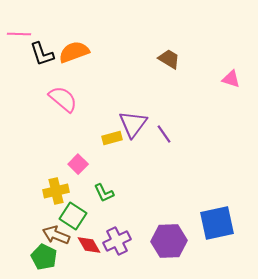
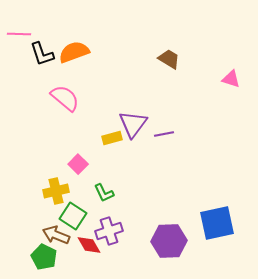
pink semicircle: moved 2 px right, 1 px up
purple line: rotated 66 degrees counterclockwise
purple cross: moved 8 px left, 10 px up; rotated 8 degrees clockwise
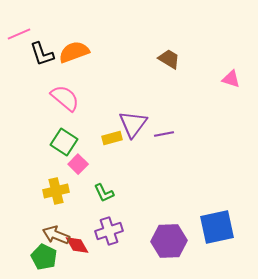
pink line: rotated 25 degrees counterclockwise
green square: moved 9 px left, 74 px up
blue square: moved 4 px down
red diamond: moved 12 px left
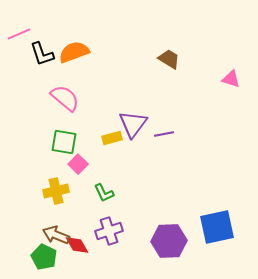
green square: rotated 24 degrees counterclockwise
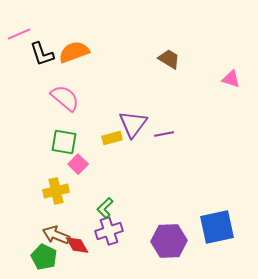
green L-shape: moved 1 px right, 15 px down; rotated 70 degrees clockwise
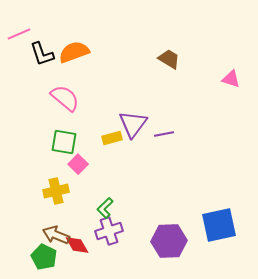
blue square: moved 2 px right, 2 px up
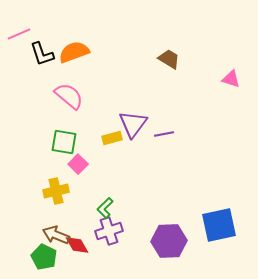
pink semicircle: moved 4 px right, 2 px up
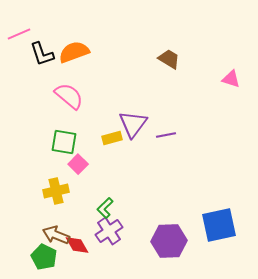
purple line: moved 2 px right, 1 px down
purple cross: rotated 16 degrees counterclockwise
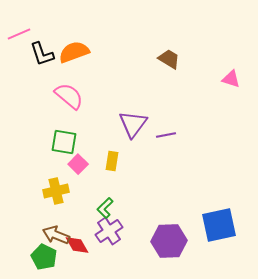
yellow rectangle: moved 23 px down; rotated 66 degrees counterclockwise
